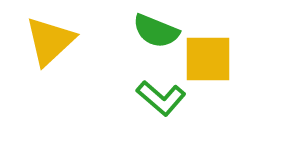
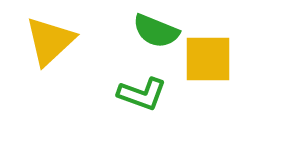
green L-shape: moved 19 px left, 4 px up; rotated 21 degrees counterclockwise
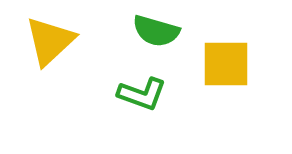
green semicircle: rotated 6 degrees counterclockwise
yellow square: moved 18 px right, 5 px down
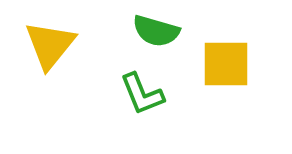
yellow triangle: moved 4 px down; rotated 8 degrees counterclockwise
green L-shape: rotated 48 degrees clockwise
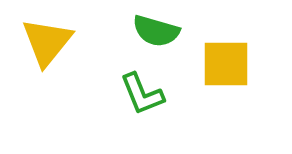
yellow triangle: moved 3 px left, 3 px up
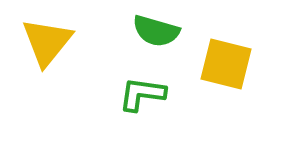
yellow square: rotated 14 degrees clockwise
green L-shape: rotated 120 degrees clockwise
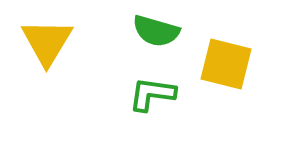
yellow triangle: rotated 8 degrees counterclockwise
green L-shape: moved 10 px right
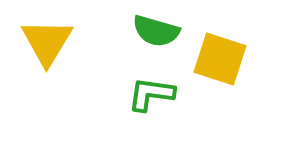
yellow square: moved 6 px left, 5 px up; rotated 4 degrees clockwise
green L-shape: moved 1 px left
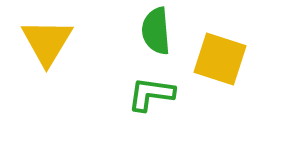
green semicircle: rotated 69 degrees clockwise
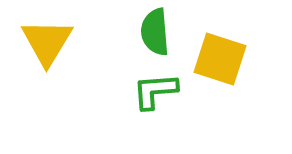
green semicircle: moved 1 px left, 1 px down
green L-shape: moved 4 px right, 3 px up; rotated 12 degrees counterclockwise
